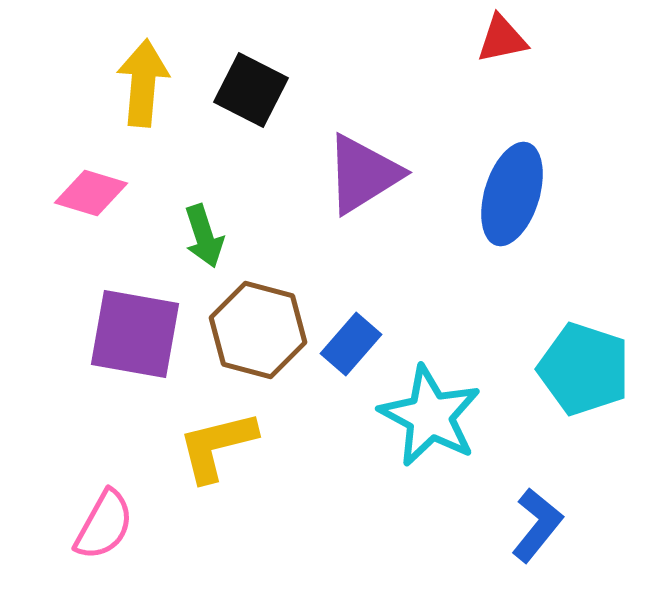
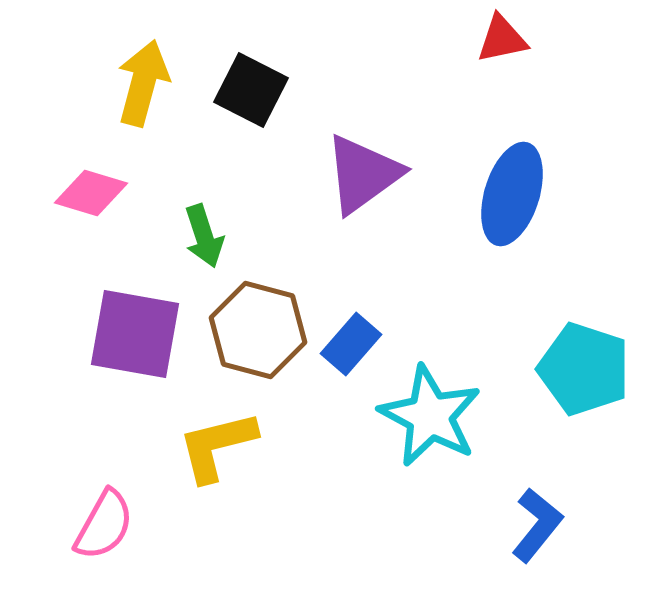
yellow arrow: rotated 10 degrees clockwise
purple triangle: rotated 4 degrees counterclockwise
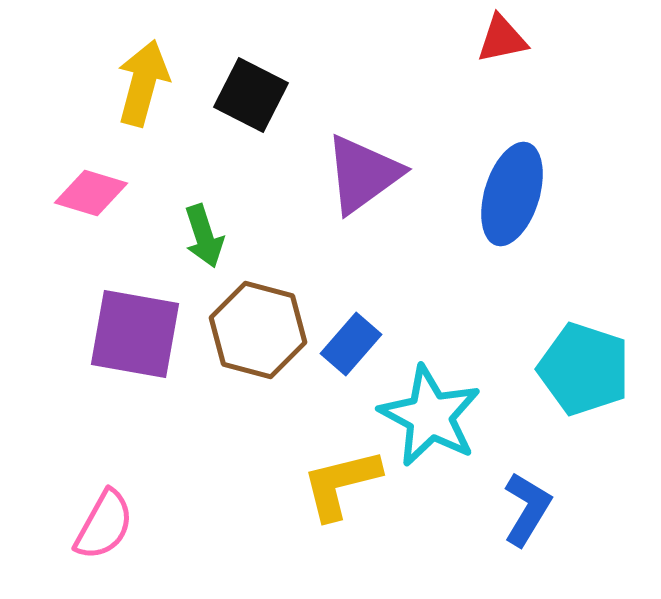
black square: moved 5 px down
yellow L-shape: moved 124 px right, 38 px down
blue L-shape: moved 10 px left, 16 px up; rotated 8 degrees counterclockwise
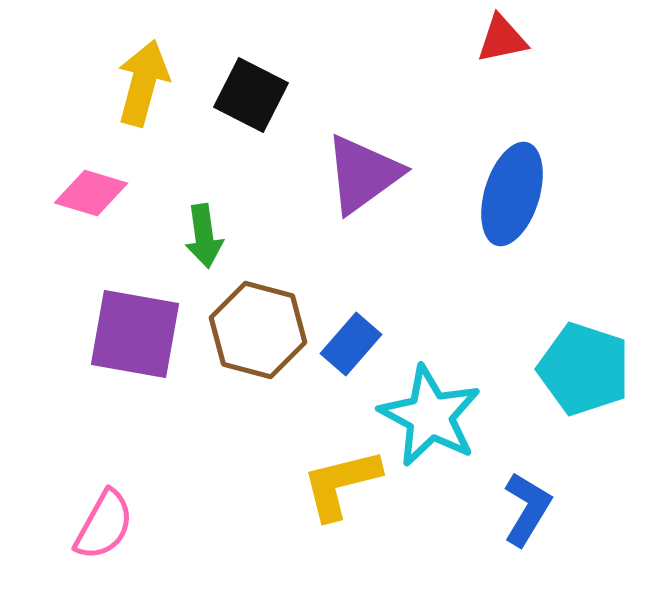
green arrow: rotated 10 degrees clockwise
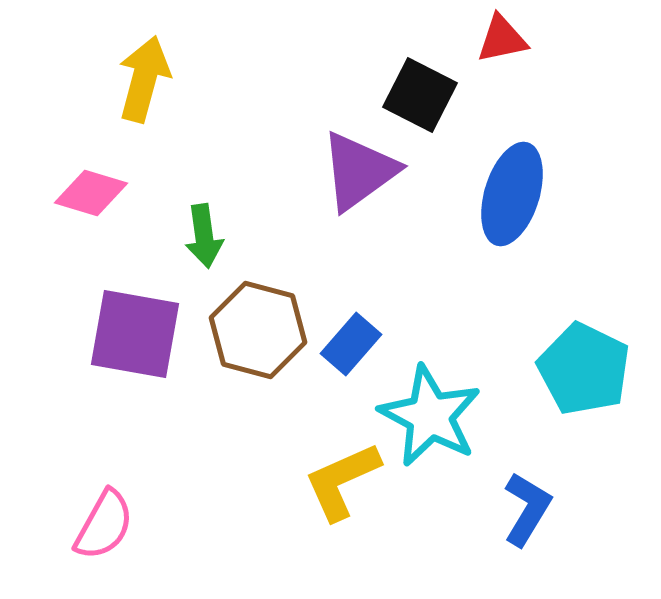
yellow arrow: moved 1 px right, 4 px up
black square: moved 169 px right
purple triangle: moved 4 px left, 3 px up
cyan pentagon: rotated 8 degrees clockwise
yellow L-shape: moved 1 px right, 3 px up; rotated 10 degrees counterclockwise
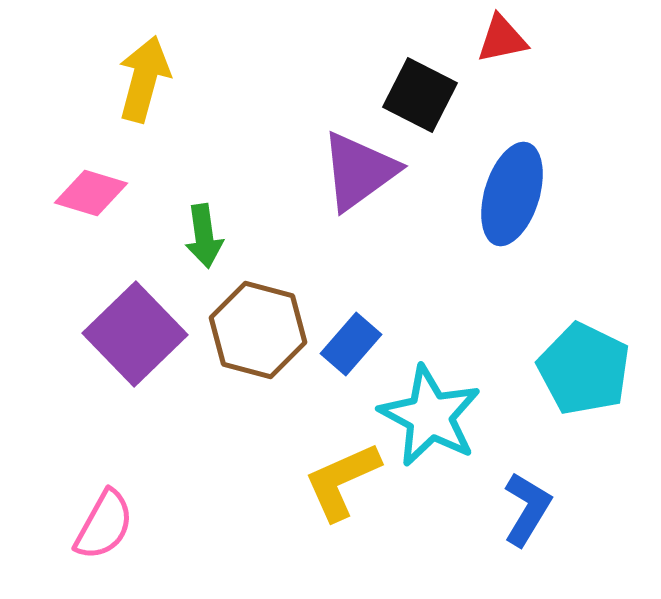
purple square: rotated 36 degrees clockwise
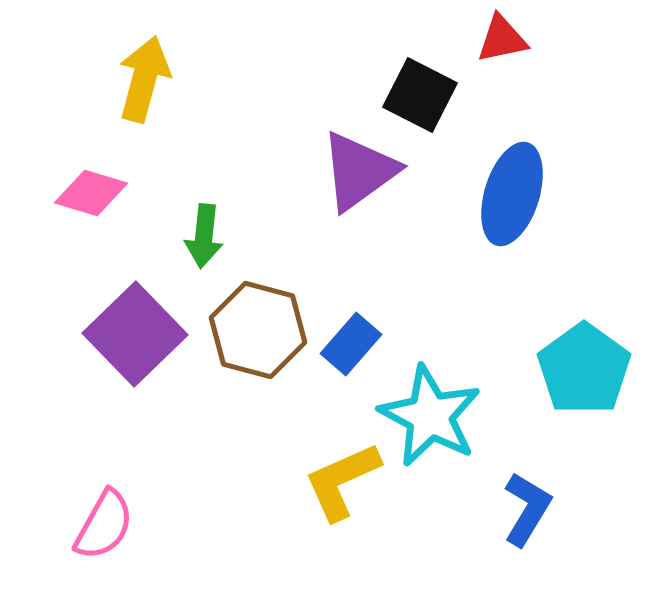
green arrow: rotated 14 degrees clockwise
cyan pentagon: rotated 10 degrees clockwise
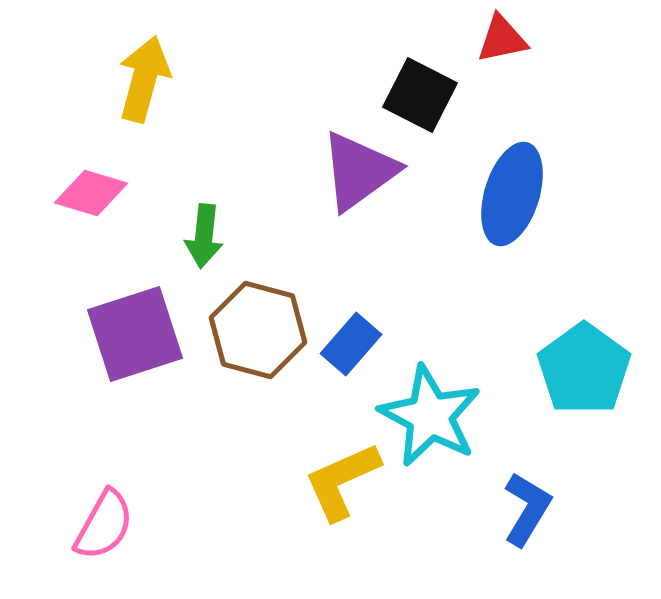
purple square: rotated 26 degrees clockwise
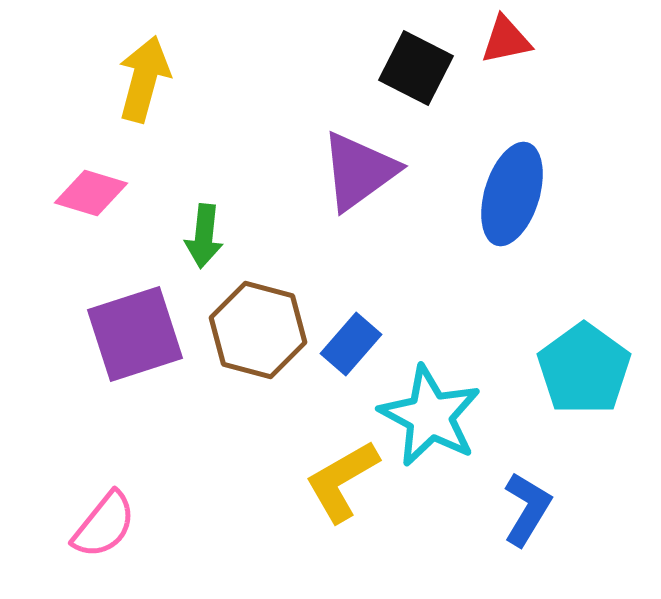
red triangle: moved 4 px right, 1 px down
black square: moved 4 px left, 27 px up
yellow L-shape: rotated 6 degrees counterclockwise
pink semicircle: rotated 10 degrees clockwise
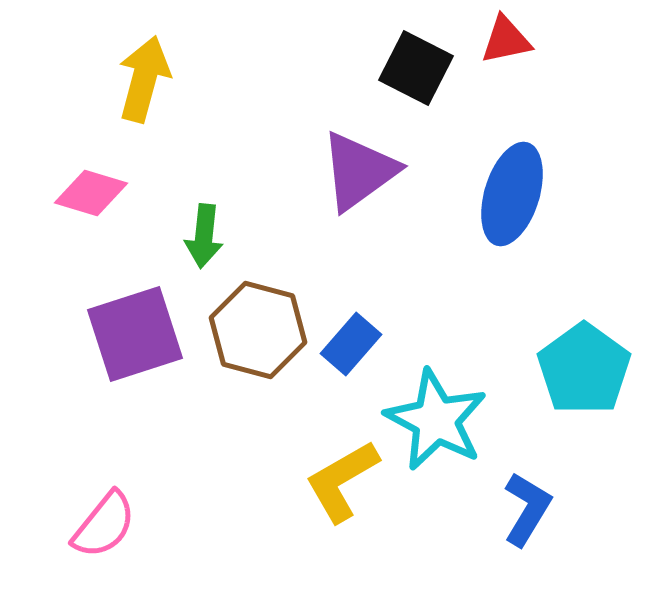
cyan star: moved 6 px right, 4 px down
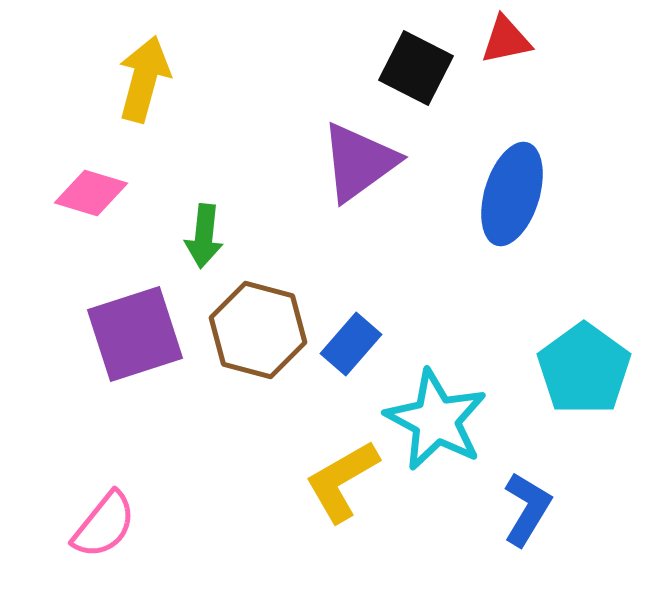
purple triangle: moved 9 px up
